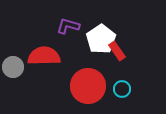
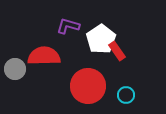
gray circle: moved 2 px right, 2 px down
cyan circle: moved 4 px right, 6 px down
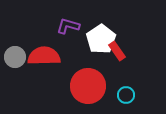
gray circle: moved 12 px up
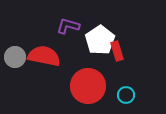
white pentagon: moved 1 px left, 1 px down
red rectangle: rotated 18 degrees clockwise
red semicircle: rotated 12 degrees clockwise
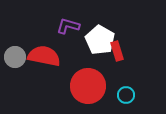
white pentagon: rotated 8 degrees counterclockwise
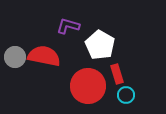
white pentagon: moved 5 px down
red rectangle: moved 23 px down
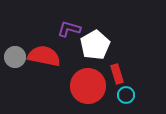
purple L-shape: moved 1 px right, 3 px down
white pentagon: moved 5 px left; rotated 12 degrees clockwise
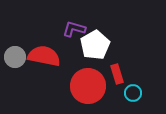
purple L-shape: moved 5 px right
cyan circle: moved 7 px right, 2 px up
